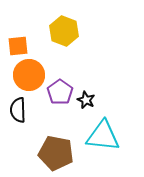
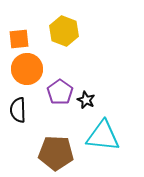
orange square: moved 1 px right, 7 px up
orange circle: moved 2 px left, 6 px up
brown pentagon: rotated 8 degrees counterclockwise
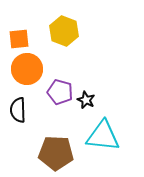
purple pentagon: rotated 20 degrees counterclockwise
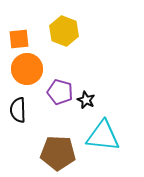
brown pentagon: moved 2 px right
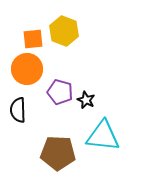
orange square: moved 14 px right
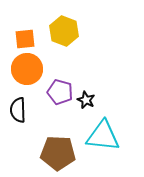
orange square: moved 8 px left
